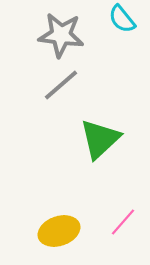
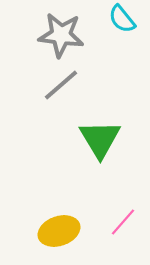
green triangle: rotated 18 degrees counterclockwise
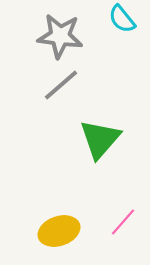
gray star: moved 1 px left, 1 px down
green triangle: rotated 12 degrees clockwise
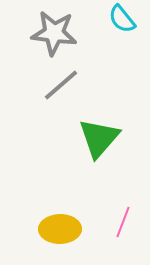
gray star: moved 6 px left, 3 px up
green triangle: moved 1 px left, 1 px up
pink line: rotated 20 degrees counterclockwise
yellow ellipse: moved 1 px right, 2 px up; rotated 18 degrees clockwise
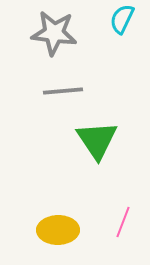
cyan semicircle: rotated 64 degrees clockwise
gray line: moved 2 px right, 6 px down; rotated 36 degrees clockwise
green triangle: moved 2 px left, 2 px down; rotated 15 degrees counterclockwise
yellow ellipse: moved 2 px left, 1 px down
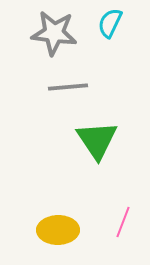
cyan semicircle: moved 12 px left, 4 px down
gray line: moved 5 px right, 4 px up
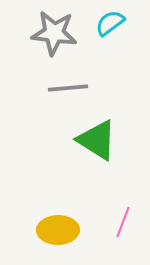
cyan semicircle: rotated 28 degrees clockwise
gray line: moved 1 px down
green triangle: rotated 24 degrees counterclockwise
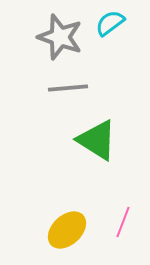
gray star: moved 6 px right, 4 px down; rotated 12 degrees clockwise
yellow ellipse: moved 9 px right; rotated 42 degrees counterclockwise
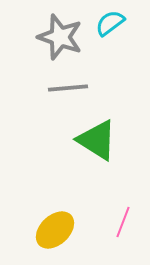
yellow ellipse: moved 12 px left
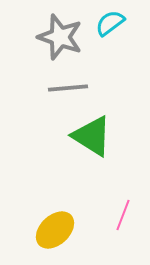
green triangle: moved 5 px left, 4 px up
pink line: moved 7 px up
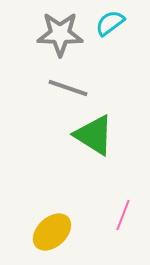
gray star: moved 3 px up; rotated 18 degrees counterclockwise
gray line: rotated 24 degrees clockwise
green triangle: moved 2 px right, 1 px up
yellow ellipse: moved 3 px left, 2 px down
